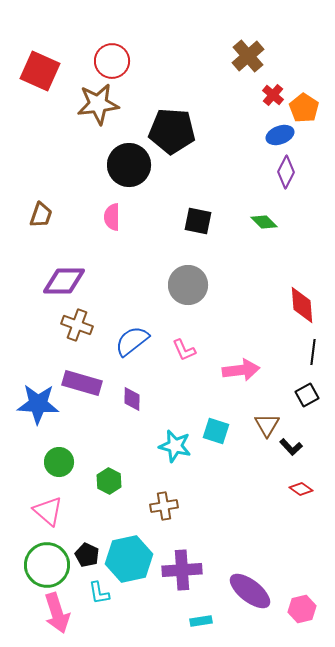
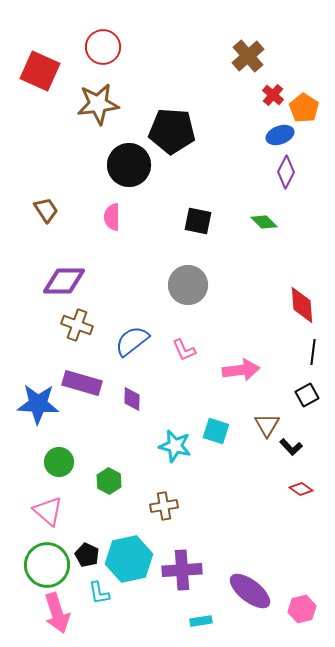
red circle at (112, 61): moved 9 px left, 14 px up
brown trapezoid at (41, 215): moved 5 px right, 5 px up; rotated 52 degrees counterclockwise
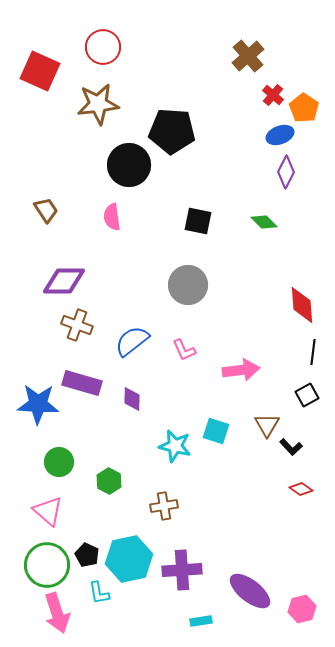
pink semicircle at (112, 217): rotated 8 degrees counterclockwise
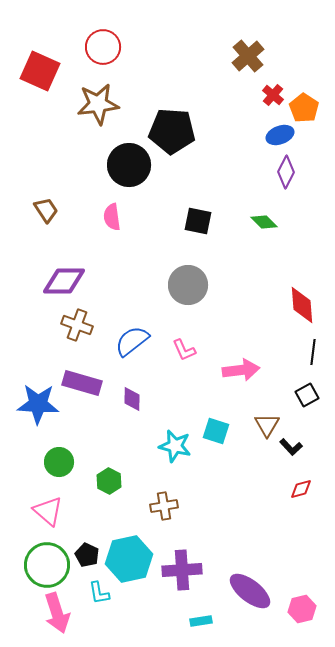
red diamond at (301, 489): rotated 50 degrees counterclockwise
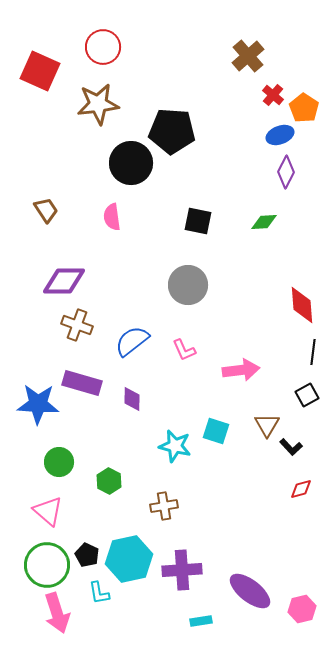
black circle at (129, 165): moved 2 px right, 2 px up
green diamond at (264, 222): rotated 48 degrees counterclockwise
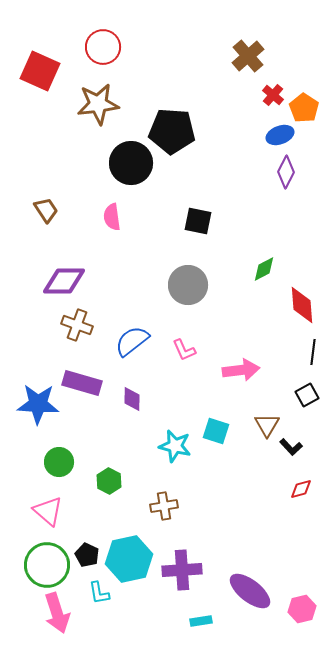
green diamond at (264, 222): moved 47 px down; rotated 24 degrees counterclockwise
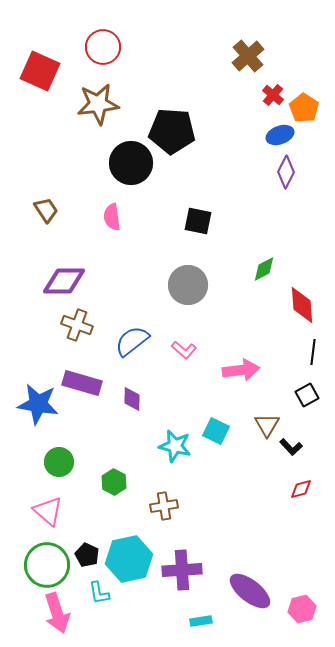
pink L-shape at (184, 350): rotated 25 degrees counterclockwise
blue star at (38, 404): rotated 6 degrees clockwise
cyan square at (216, 431): rotated 8 degrees clockwise
green hexagon at (109, 481): moved 5 px right, 1 px down
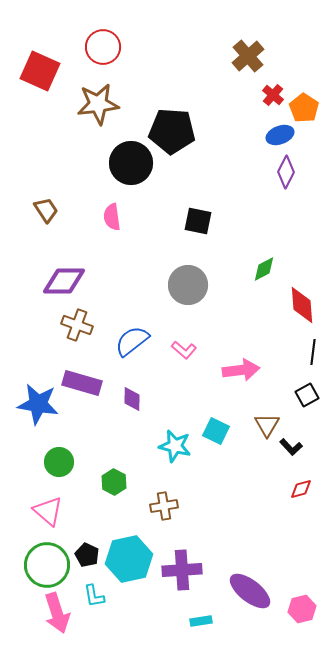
cyan L-shape at (99, 593): moved 5 px left, 3 px down
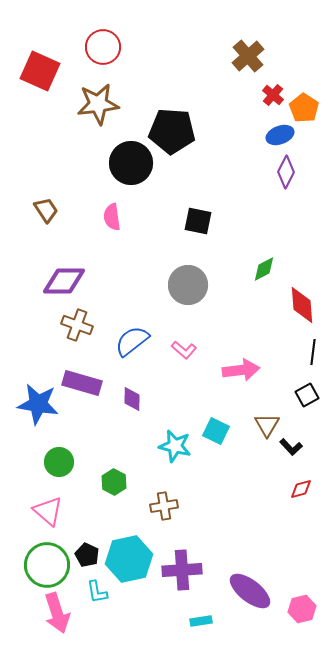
cyan L-shape at (94, 596): moved 3 px right, 4 px up
